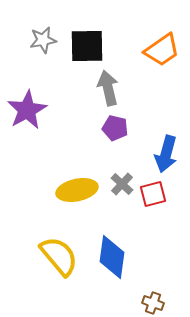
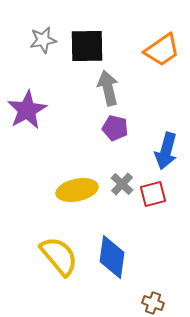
blue arrow: moved 3 px up
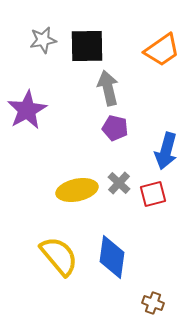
gray cross: moved 3 px left, 1 px up
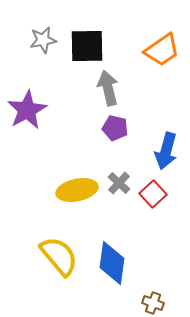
red square: rotated 28 degrees counterclockwise
blue diamond: moved 6 px down
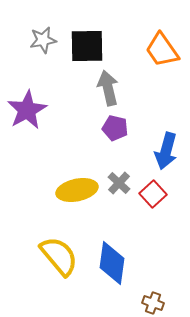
orange trapezoid: rotated 90 degrees clockwise
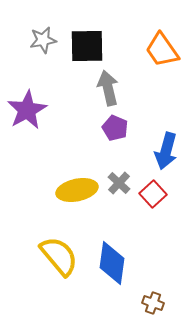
purple pentagon: rotated 10 degrees clockwise
